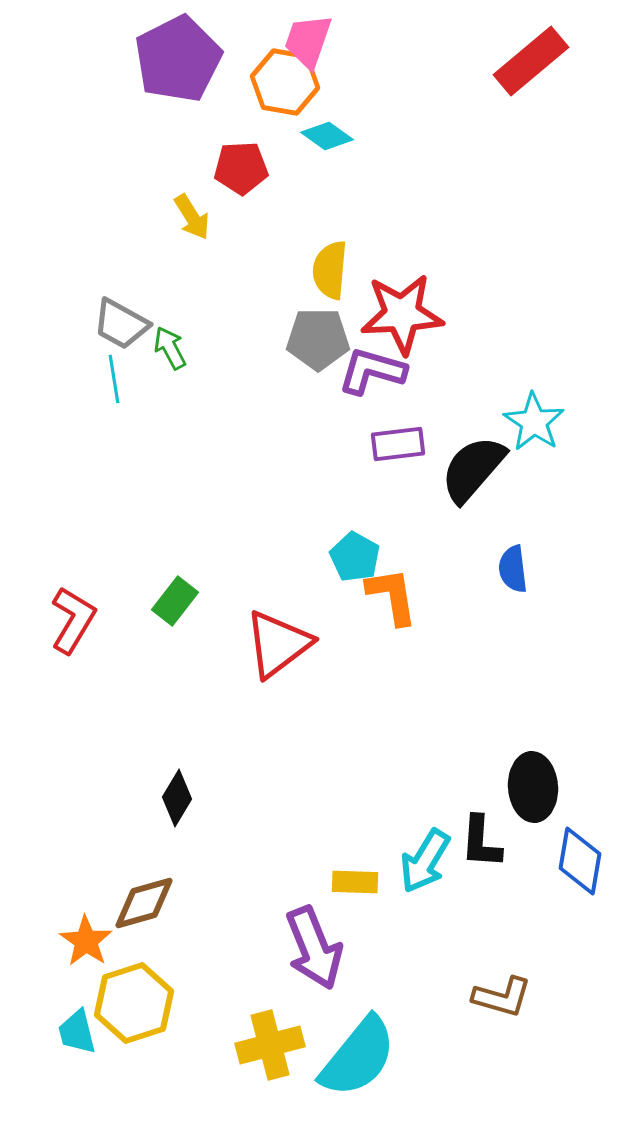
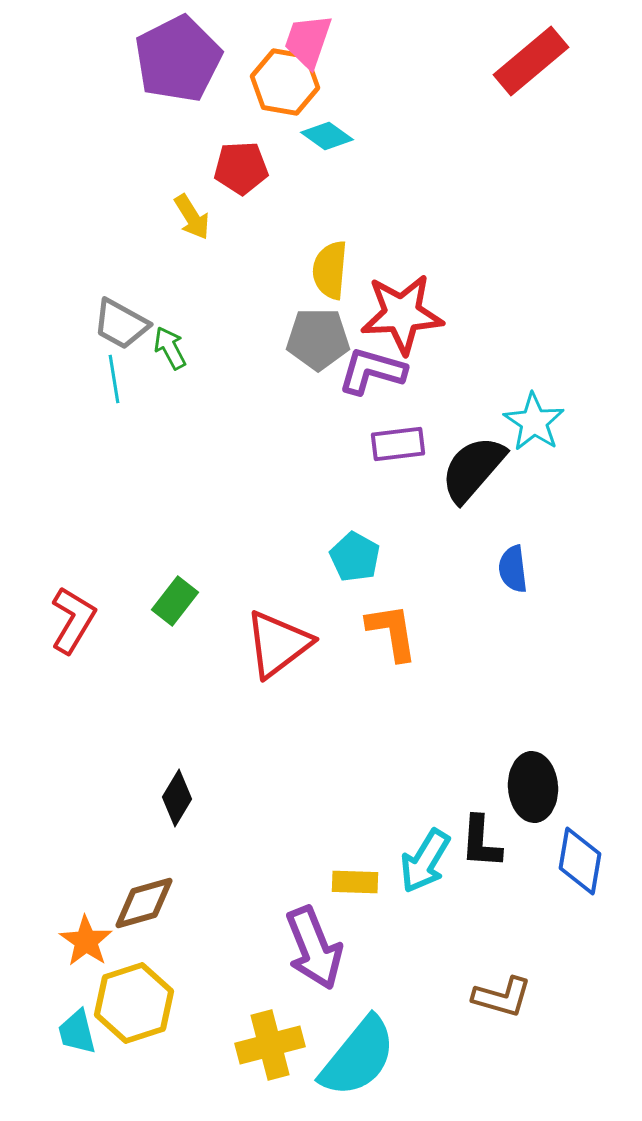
orange L-shape: moved 36 px down
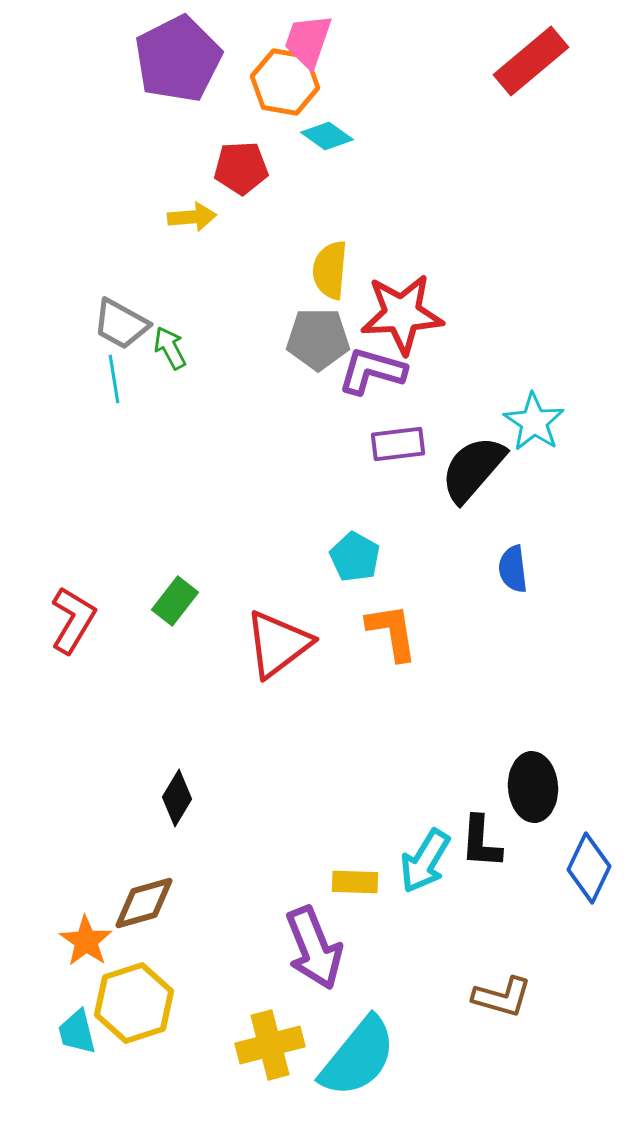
yellow arrow: rotated 63 degrees counterclockwise
blue diamond: moved 9 px right, 7 px down; rotated 16 degrees clockwise
